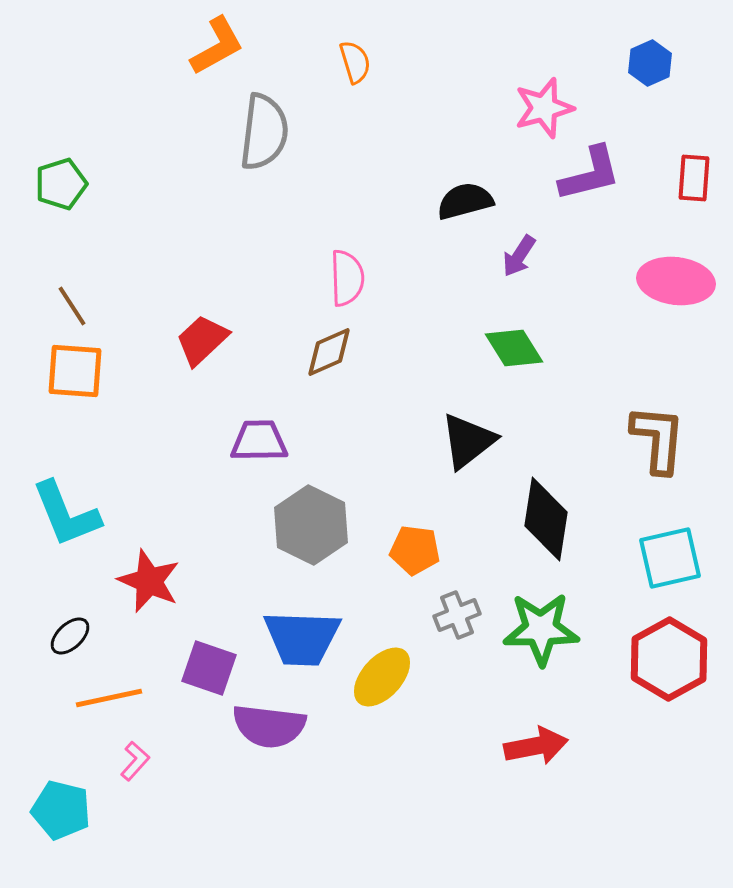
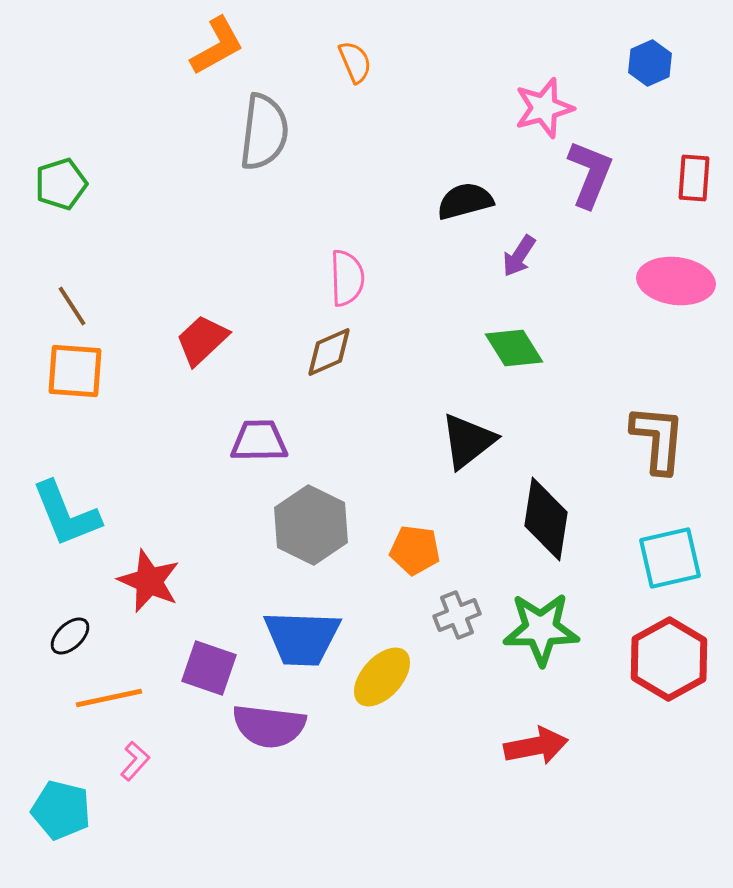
orange semicircle: rotated 6 degrees counterclockwise
purple L-shape: rotated 54 degrees counterclockwise
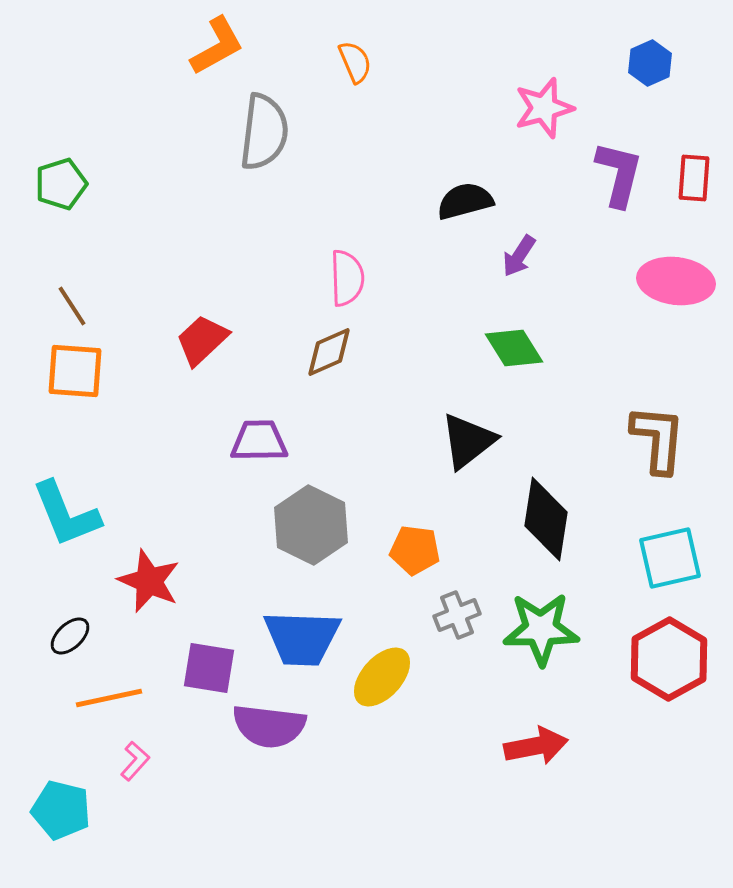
purple L-shape: moved 29 px right; rotated 8 degrees counterclockwise
purple square: rotated 10 degrees counterclockwise
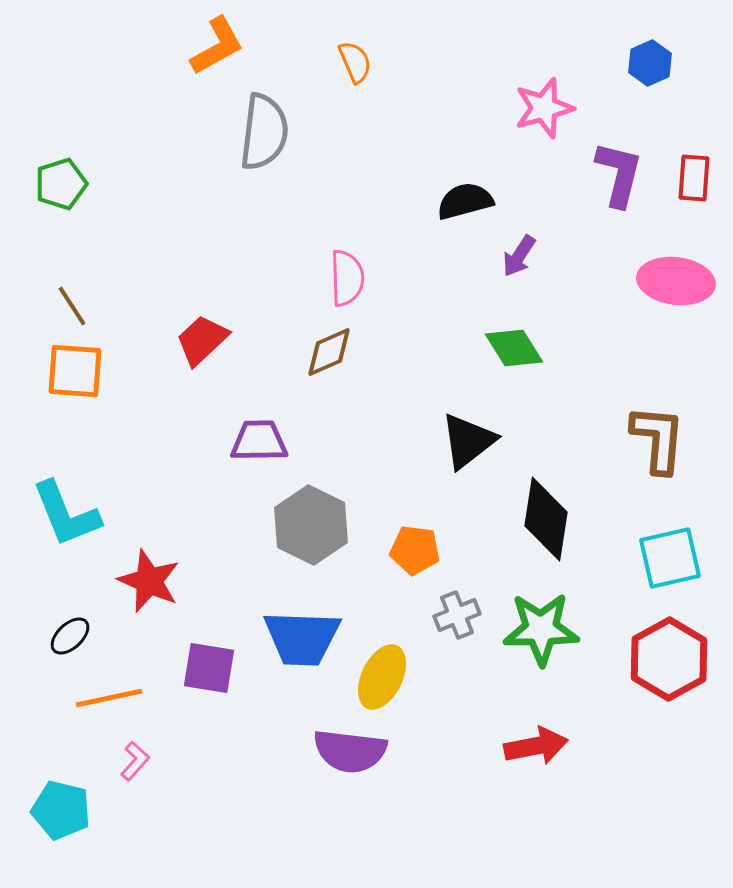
yellow ellipse: rotated 16 degrees counterclockwise
purple semicircle: moved 81 px right, 25 px down
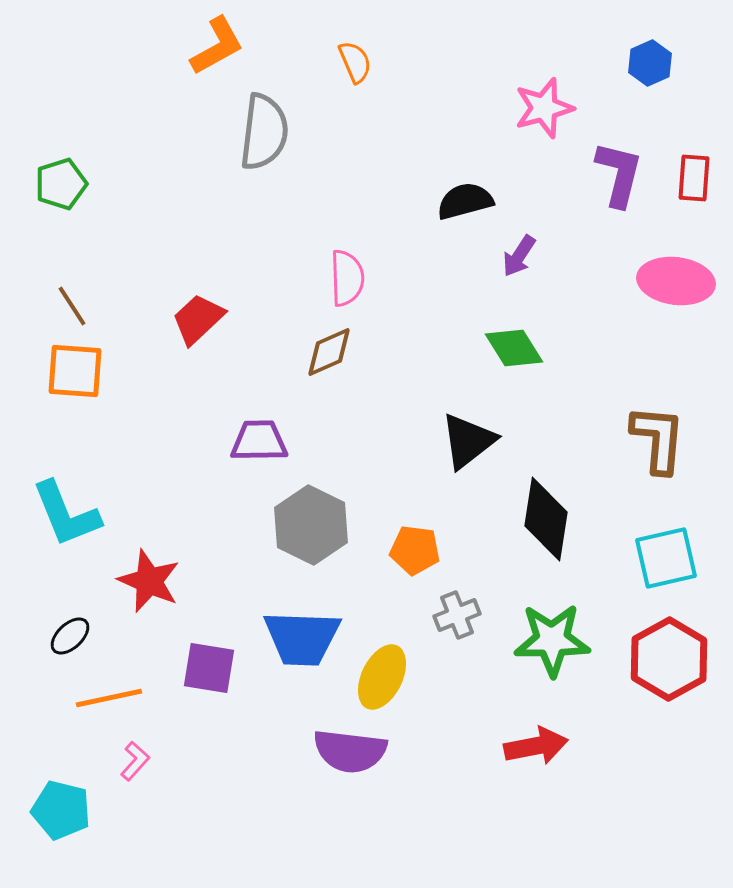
red trapezoid: moved 4 px left, 21 px up
cyan square: moved 4 px left
green star: moved 11 px right, 11 px down
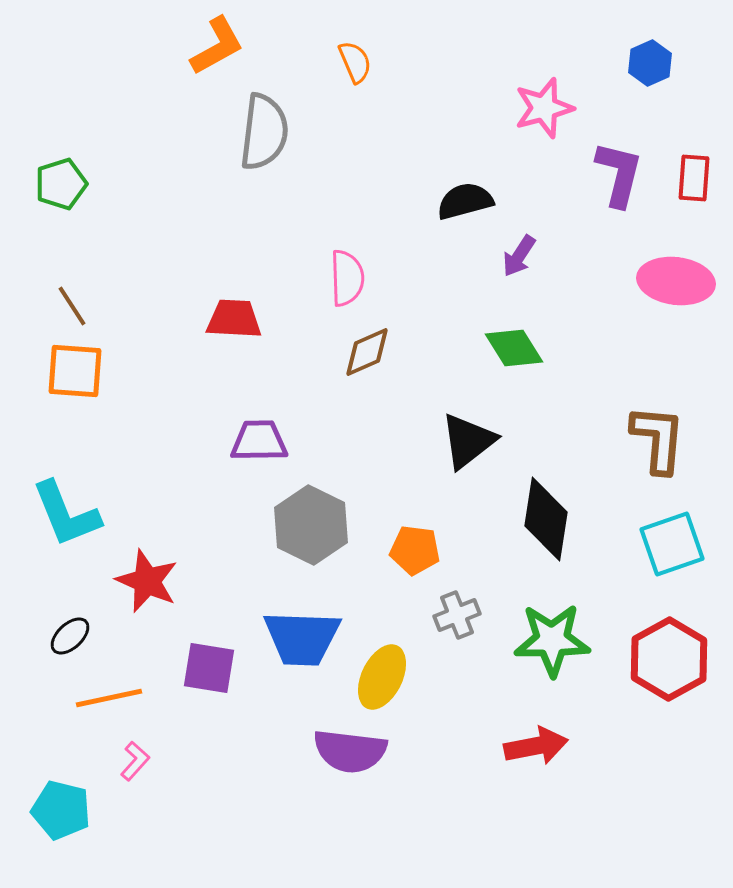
red trapezoid: moved 36 px right; rotated 46 degrees clockwise
brown diamond: moved 38 px right
cyan square: moved 6 px right, 14 px up; rotated 6 degrees counterclockwise
red star: moved 2 px left
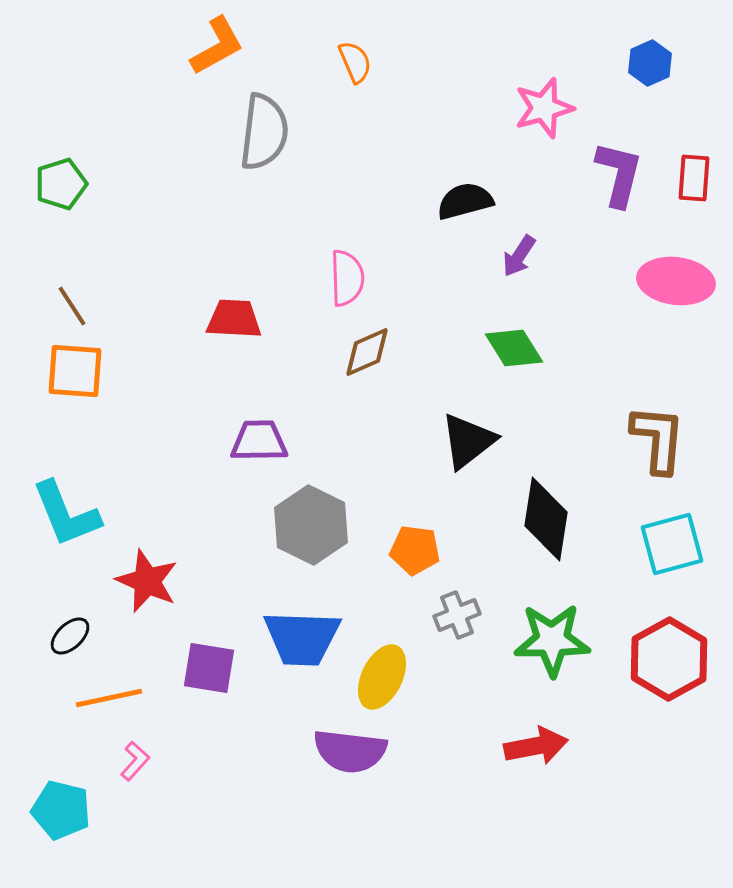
cyan square: rotated 4 degrees clockwise
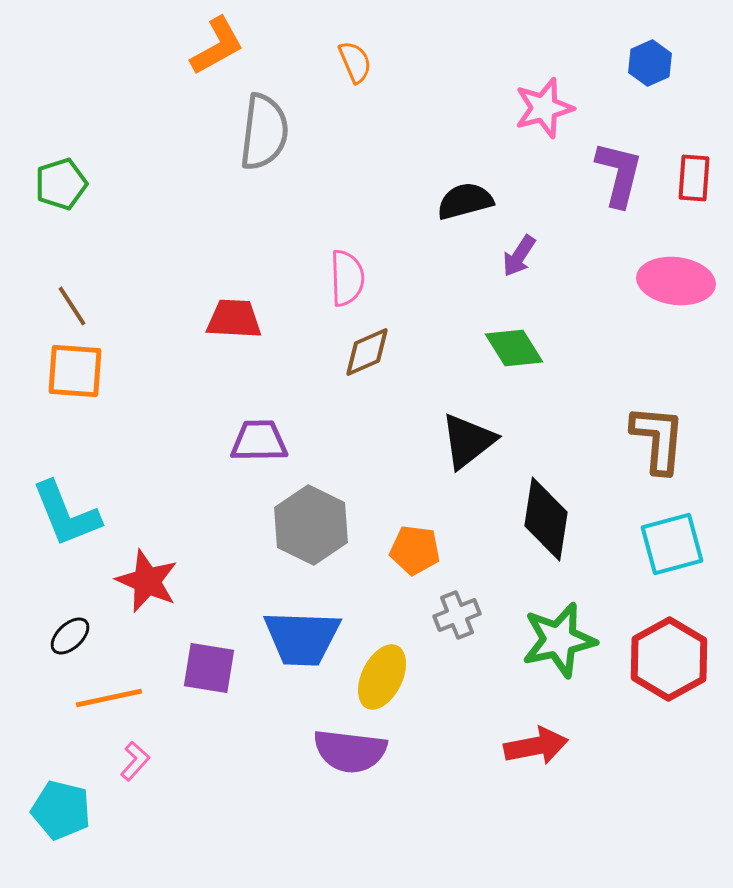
green star: moved 7 px right; rotated 12 degrees counterclockwise
